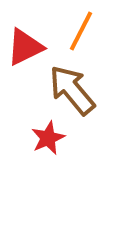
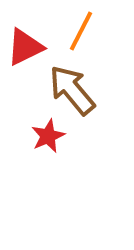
red star: moved 2 px up
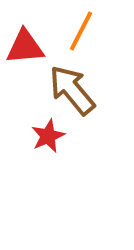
red triangle: rotated 21 degrees clockwise
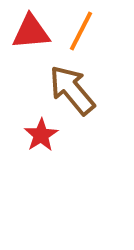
red triangle: moved 6 px right, 15 px up
red star: moved 7 px left, 1 px up; rotated 8 degrees counterclockwise
